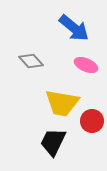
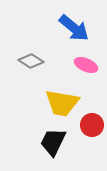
gray diamond: rotated 15 degrees counterclockwise
red circle: moved 4 px down
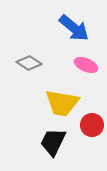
gray diamond: moved 2 px left, 2 px down
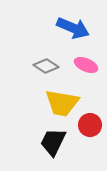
blue arrow: moved 1 px left; rotated 16 degrees counterclockwise
gray diamond: moved 17 px right, 3 px down
red circle: moved 2 px left
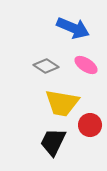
pink ellipse: rotated 10 degrees clockwise
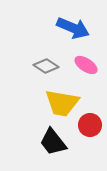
black trapezoid: rotated 64 degrees counterclockwise
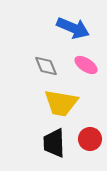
gray diamond: rotated 35 degrees clockwise
yellow trapezoid: moved 1 px left
red circle: moved 14 px down
black trapezoid: moved 1 px right, 1 px down; rotated 36 degrees clockwise
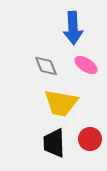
blue arrow: rotated 64 degrees clockwise
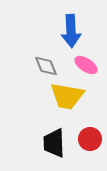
blue arrow: moved 2 px left, 3 px down
yellow trapezoid: moved 6 px right, 7 px up
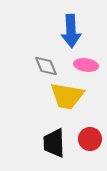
pink ellipse: rotated 25 degrees counterclockwise
